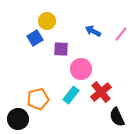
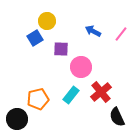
pink circle: moved 2 px up
black circle: moved 1 px left
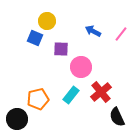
blue square: rotated 35 degrees counterclockwise
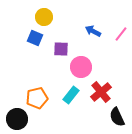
yellow circle: moved 3 px left, 4 px up
orange pentagon: moved 1 px left, 1 px up
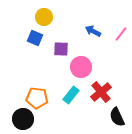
orange pentagon: rotated 20 degrees clockwise
black circle: moved 6 px right
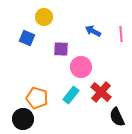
pink line: rotated 42 degrees counterclockwise
blue square: moved 8 px left
red cross: rotated 10 degrees counterclockwise
orange pentagon: rotated 10 degrees clockwise
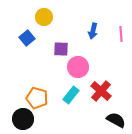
blue arrow: rotated 105 degrees counterclockwise
blue square: rotated 28 degrees clockwise
pink circle: moved 3 px left
red cross: moved 1 px up
black semicircle: moved 1 px left, 3 px down; rotated 144 degrees clockwise
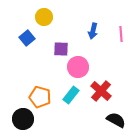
orange pentagon: moved 3 px right, 1 px up
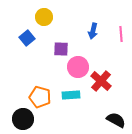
red cross: moved 10 px up
cyan rectangle: rotated 48 degrees clockwise
